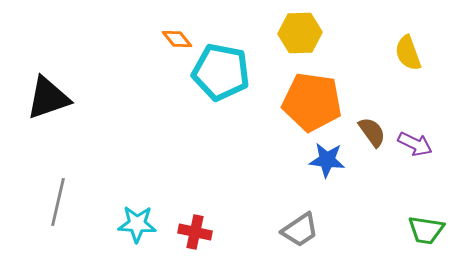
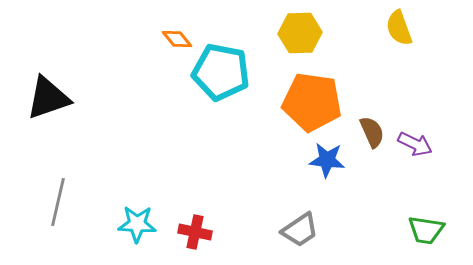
yellow semicircle: moved 9 px left, 25 px up
brown semicircle: rotated 12 degrees clockwise
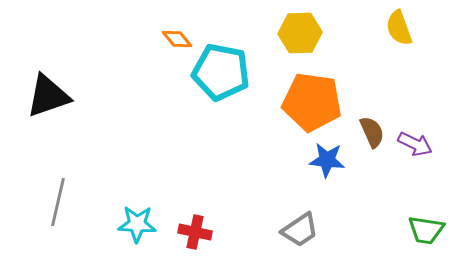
black triangle: moved 2 px up
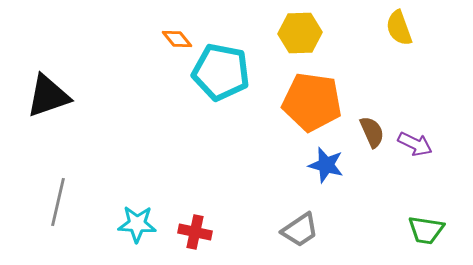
blue star: moved 1 px left, 5 px down; rotated 9 degrees clockwise
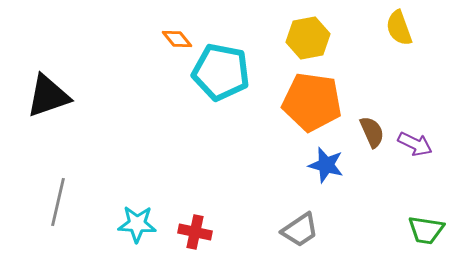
yellow hexagon: moved 8 px right, 5 px down; rotated 9 degrees counterclockwise
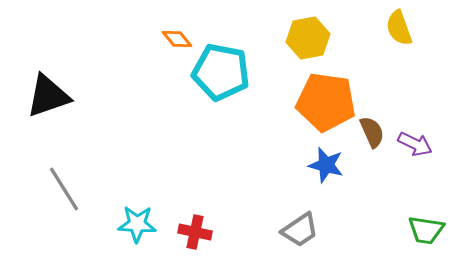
orange pentagon: moved 14 px right
gray line: moved 6 px right, 13 px up; rotated 45 degrees counterclockwise
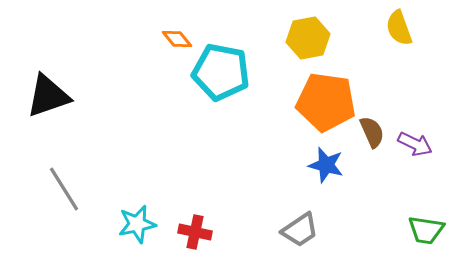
cyan star: rotated 15 degrees counterclockwise
